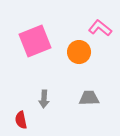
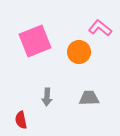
gray arrow: moved 3 px right, 2 px up
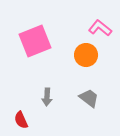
orange circle: moved 7 px right, 3 px down
gray trapezoid: rotated 40 degrees clockwise
red semicircle: rotated 12 degrees counterclockwise
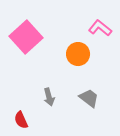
pink square: moved 9 px left, 4 px up; rotated 20 degrees counterclockwise
orange circle: moved 8 px left, 1 px up
gray arrow: moved 2 px right; rotated 18 degrees counterclockwise
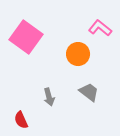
pink square: rotated 12 degrees counterclockwise
gray trapezoid: moved 6 px up
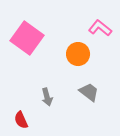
pink square: moved 1 px right, 1 px down
gray arrow: moved 2 px left
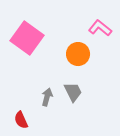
gray trapezoid: moved 16 px left; rotated 25 degrees clockwise
gray arrow: rotated 150 degrees counterclockwise
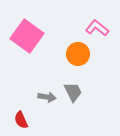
pink L-shape: moved 3 px left
pink square: moved 2 px up
gray arrow: rotated 84 degrees clockwise
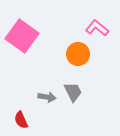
pink square: moved 5 px left
